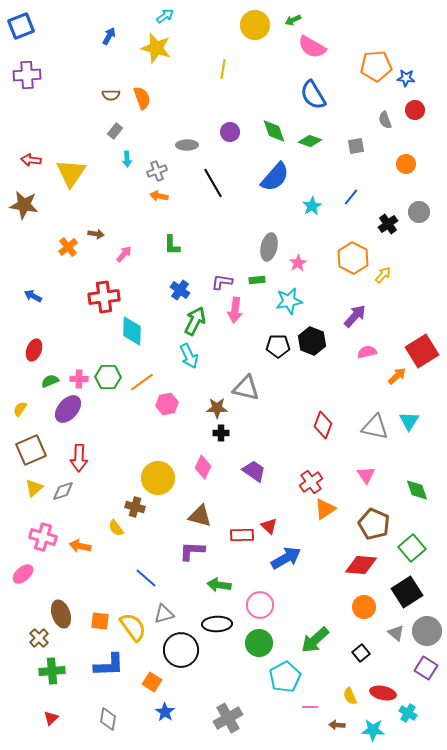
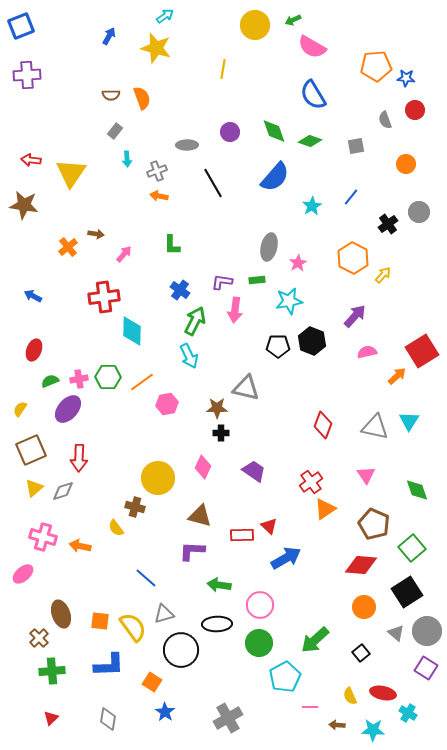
pink cross at (79, 379): rotated 12 degrees counterclockwise
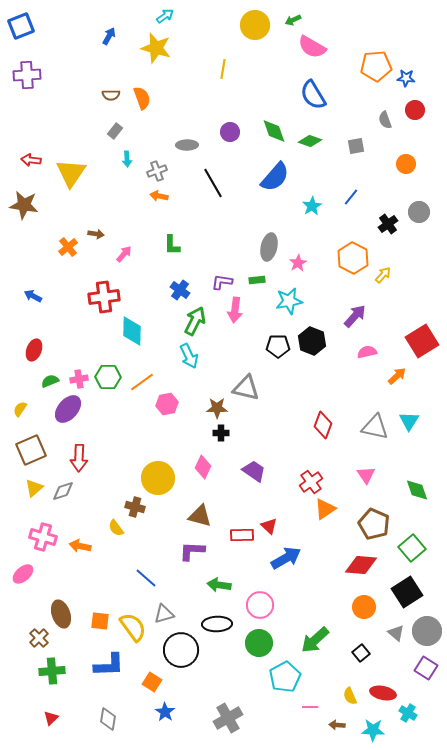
red square at (422, 351): moved 10 px up
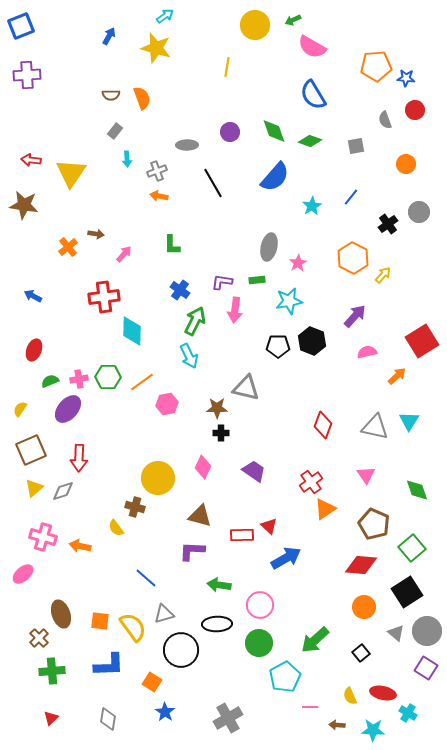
yellow line at (223, 69): moved 4 px right, 2 px up
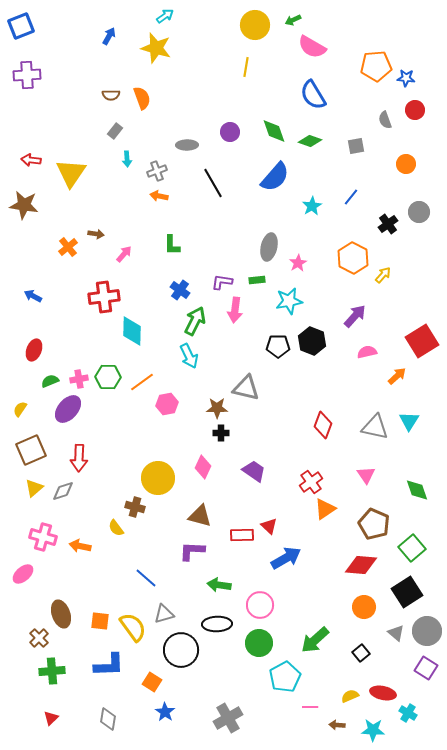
yellow line at (227, 67): moved 19 px right
yellow semicircle at (350, 696): rotated 90 degrees clockwise
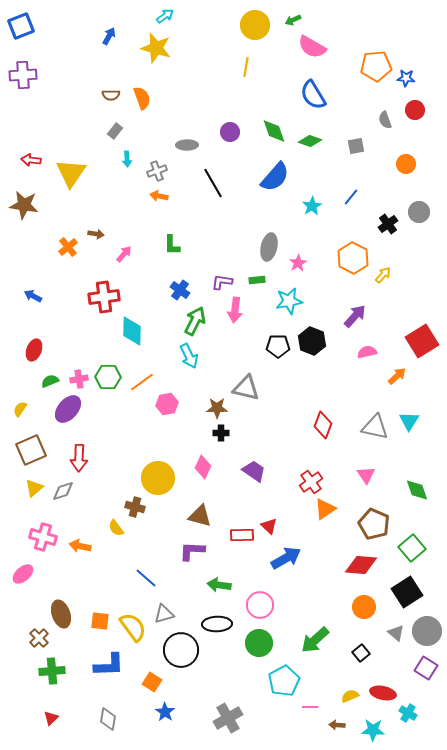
purple cross at (27, 75): moved 4 px left
cyan pentagon at (285, 677): moved 1 px left, 4 px down
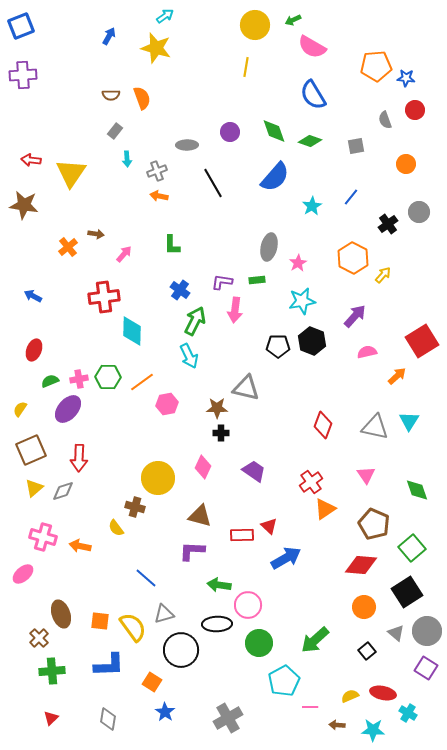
cyan star at (289, 301): moved 13 px right
pink circle at (260, 605): moved 12 px left
black square at (361, 653): moved 6 px right, 2 px up
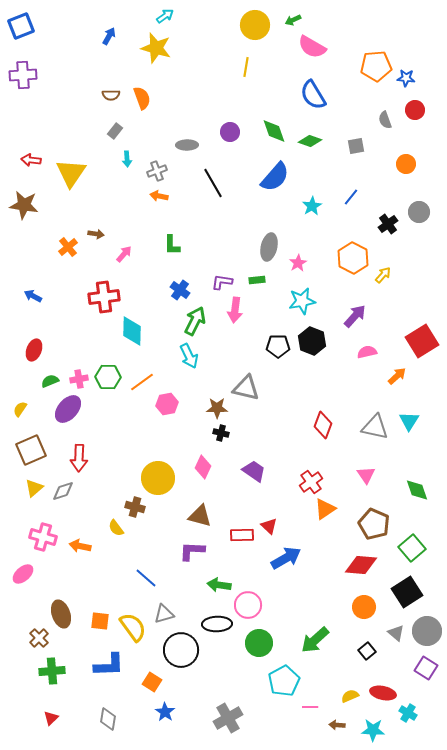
black cross at (221, 433): rotated 14 degrees clockwise
